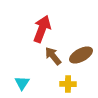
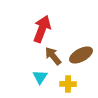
cyan triangle: moved 18 px right, 6 px up
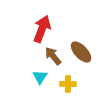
brown ellipse: moved 3 px up; rotated 75 degrees clockwise
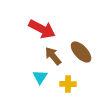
red arrow: rotated 96 degrees clockwise
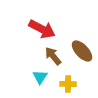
brown ellipse: moved 1 px right, 1 px up
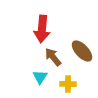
red arrow: rotated 68 degrees clockwise
brown arrow: moved 1 px down
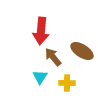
red arrow: moved 1 px left, 2 px down
brown ellipse: rotated 15 degrees counterclockwise
yellow cross: moved 1 px left, 1 px up
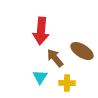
brown arrow: moved 2 px right, 1 px down
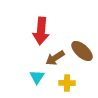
brown ellipse: rotated 10 degrees clockwise
brown arrow: rotated 84 degrees counterclockwise
cyan triangle: moved 3 px left
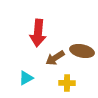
red arrow: moved 3 px left, 2 px down
brown ellipse: rotated 30 degrees counterclockwise
cyan triangle: moved 11 px left, 1 px down; rotated 28 degrees clockwise
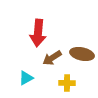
brown ellipse: moved 3 px down
brown arrow: moved 3 px left
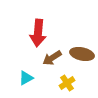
yellow cross: rotated 35 degrees counterclockwise
